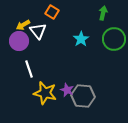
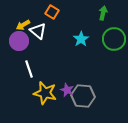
white triangle: rotated 12 degrees counterclockwise
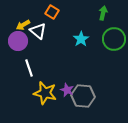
purple circle: moved 1 px left
white line: moved 1 px up
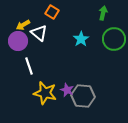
white triangle: moved 1 px right, 2 px down
white line: moved 2 px up
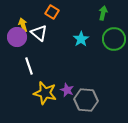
yellow arrow: rotated 104 degrees clockwise
purple circle: moved 1 px left, 4 px up
gray hexagon: moved 3 px right, 4 px down
